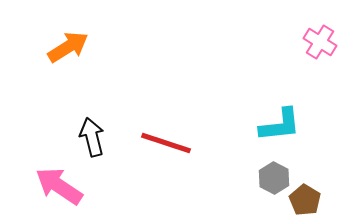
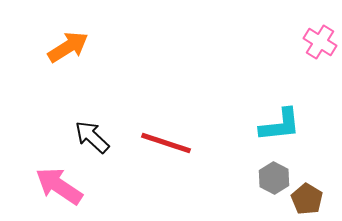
black arrow: rotated 33 degrees counterclockwise
brown pentagon: moved 2 px right, 1 px up
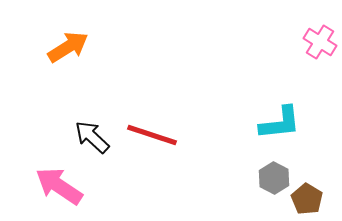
cyan L-shape: moved 2 px up
red line: moved 14 px left, 8 px up
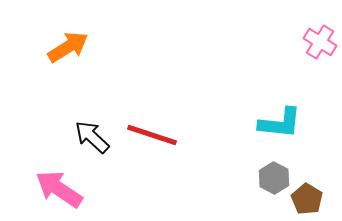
cyan L-shape: rotated 12 degrees clockwise
pink arrow: moved 3 px down
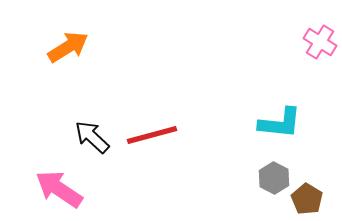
red line: rotated 33 degrees counterclockwise
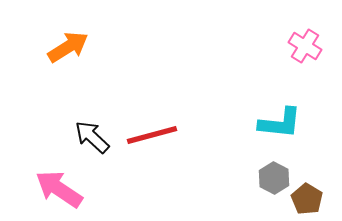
pink cross: moved 15 px left, 4 px down
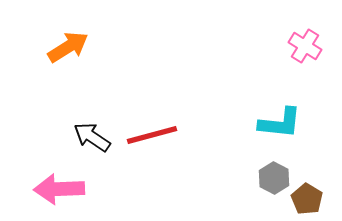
black arrow: rotated 9 degrees counterclockwise
pink arrow: rotated 36 degrees counterclockwise
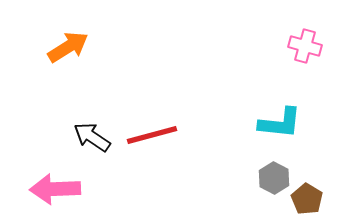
pink cross: rotated 16 degrees counterclockwise
pink arrow: moved 4 px left
